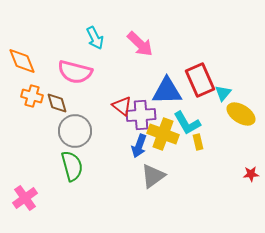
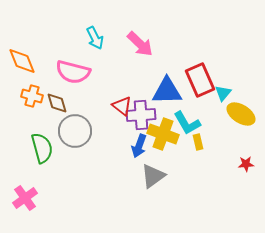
pink semicircle: moved 2 px left
green semicircle: moved 30 px left, 18 px up
red star: moved 5 px left, 10 px up
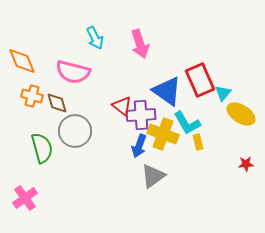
pink arrow: rotated 28 degrees clockwise
blue triangle: rotated 36 degrees clockwise
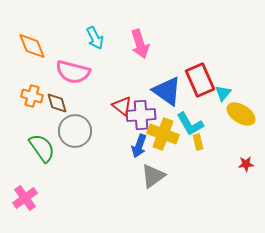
orange diamond: moved 10 px right, 15 px up
cyan L-shape: moved 3 px right, 1 px down
green semicircle: rotated 20 degrees counterclockwise
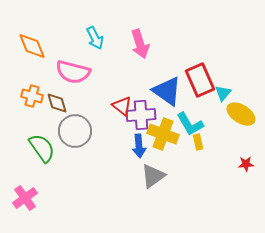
blue arrow: rotated 25 degrees counterclockwise
